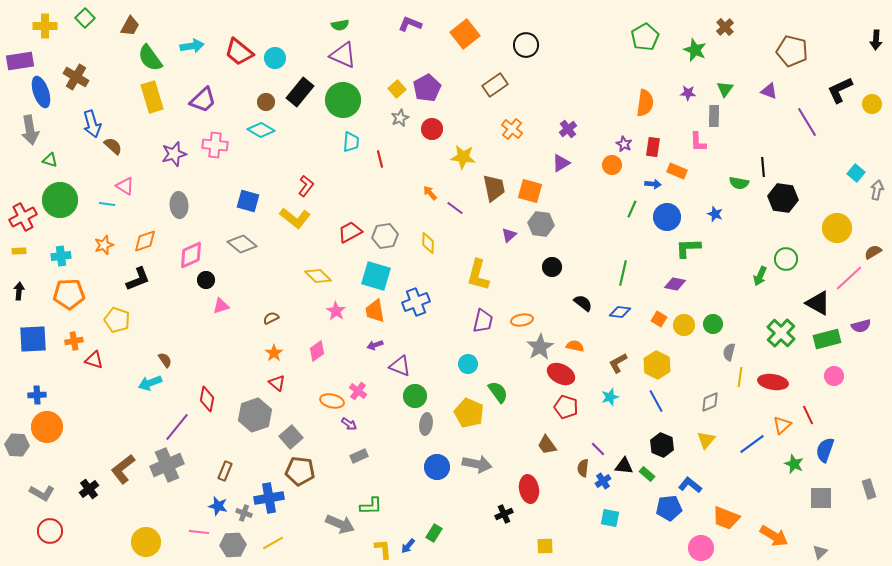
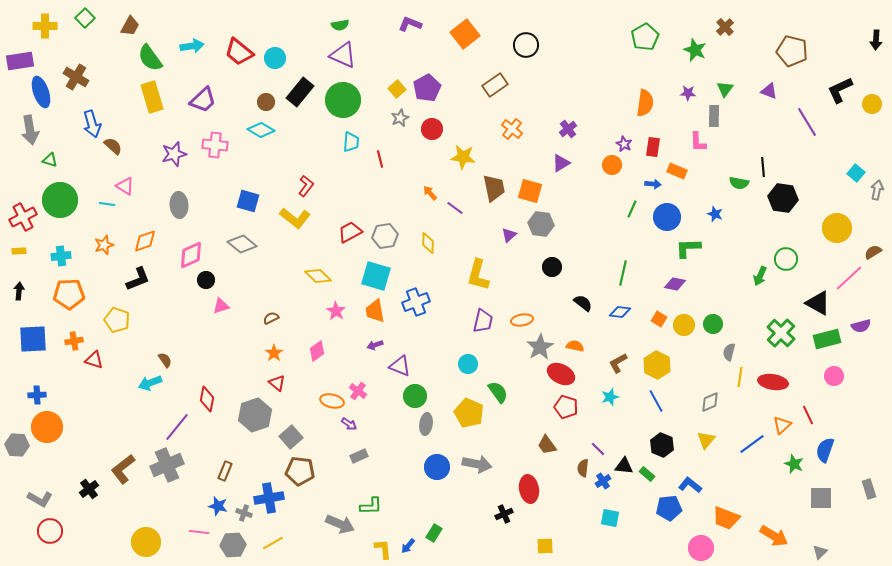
gray L-shape at (42, 493): moved 2 px left, 6 px down
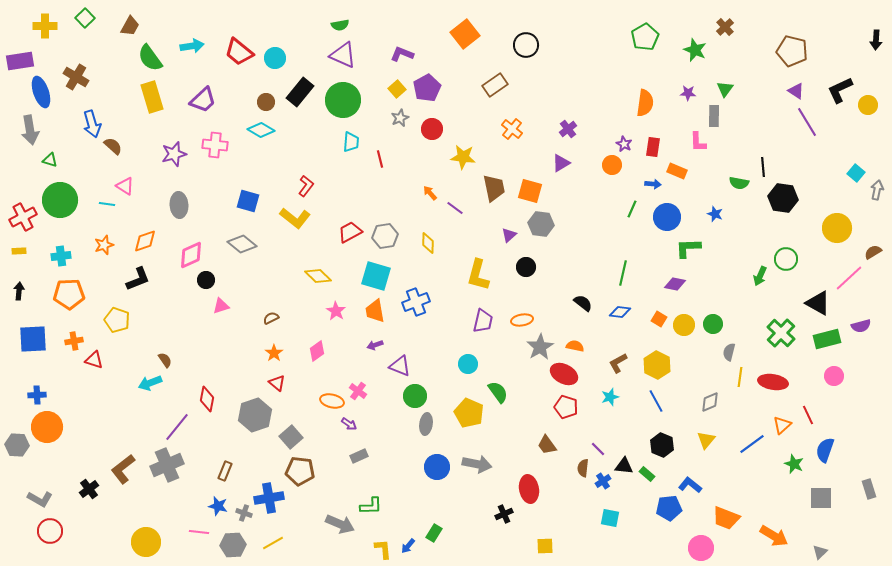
purple L-shape at (410, 24): moved 8 px left, 30 px down
purple triangle at (769, 91): moved 27 px right; rotated 12 degrees clockwise
yellow circle at (872, 104): moved 4 px left, 1 px down
black circle at (552, 267): moved 26 px left
red ellipse at (561, 374): moved 3 px right
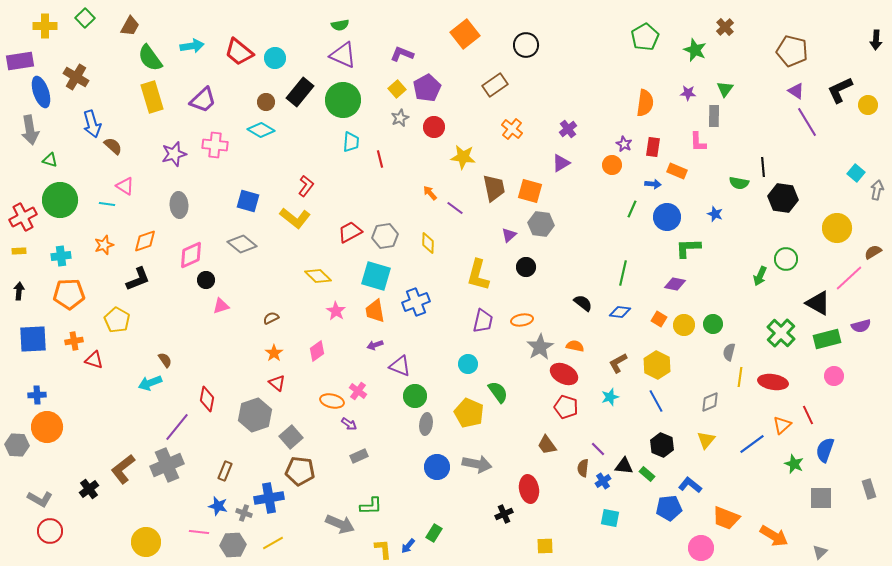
red circle at (432, 129): moved 2 px right, 2 px up
yellow pentagon at (117, 320): rotated 10 degrees clockwise
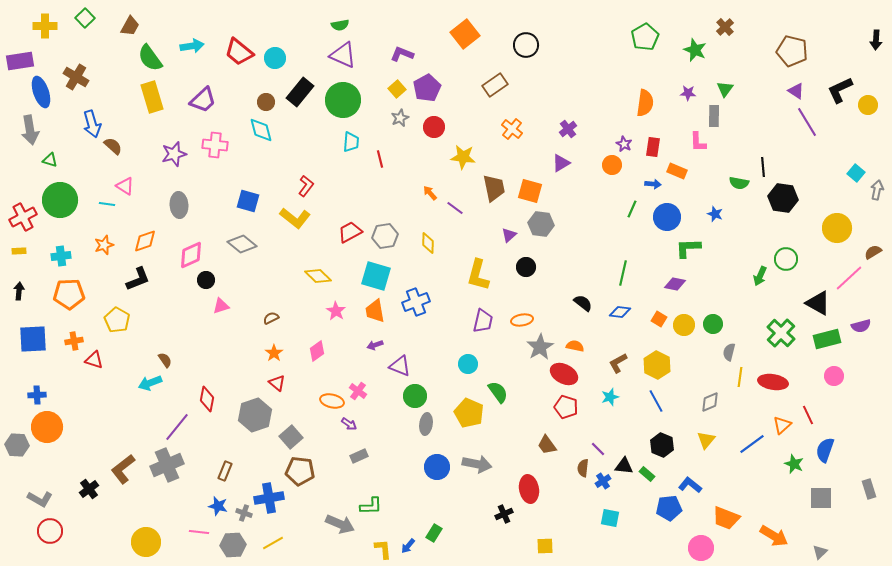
cyan diamond at (261, 130): rotated 44 degrees clockwise
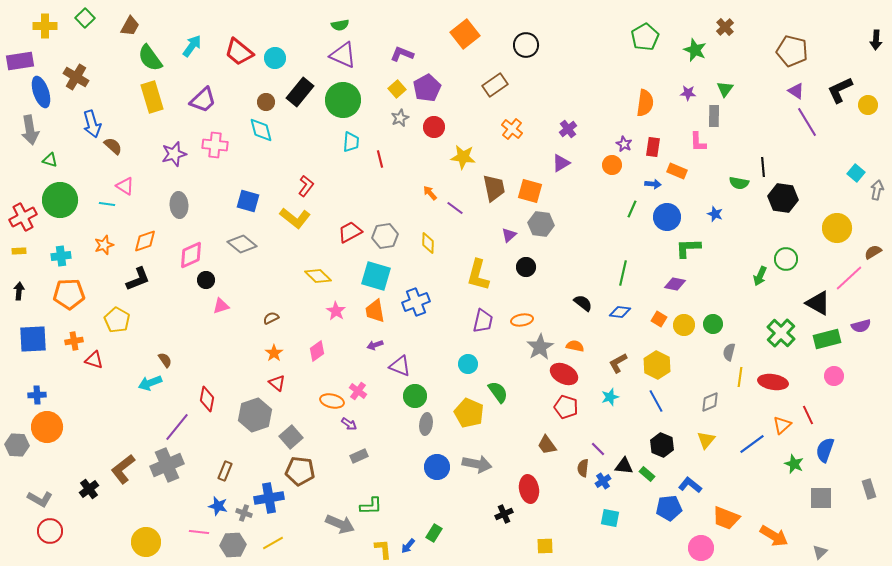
cyan arrow at (192, 46): rotated 45 degrees counterclockwise
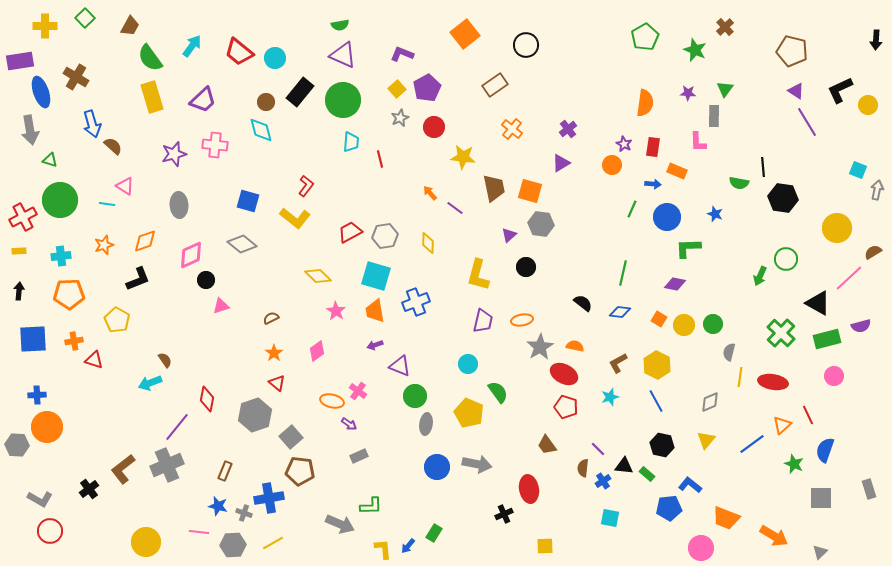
cyan square at (856, 173): moved 2 px right, 3 px up; rotated 18 degrees counterclockwise
black hexagon at (662, 445): rotated 10 degrees counterclockwise
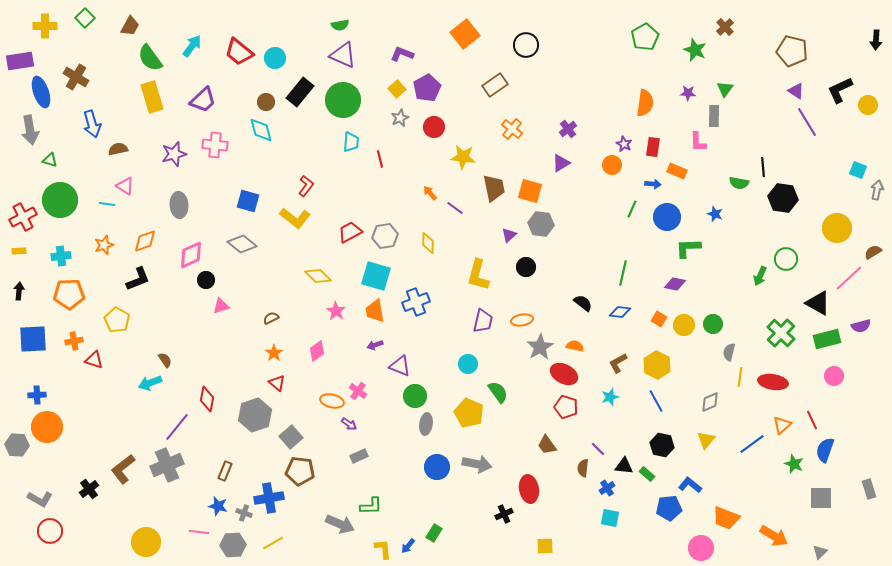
brown semicircle at (113, 146): moved 5 px right, 3 px down; rotated 54 degrees counterclockwise
red line at (808, 415): moved 4 px right, 5 px down
blue cross at (603, 481): moved 4 px right, 7 px down
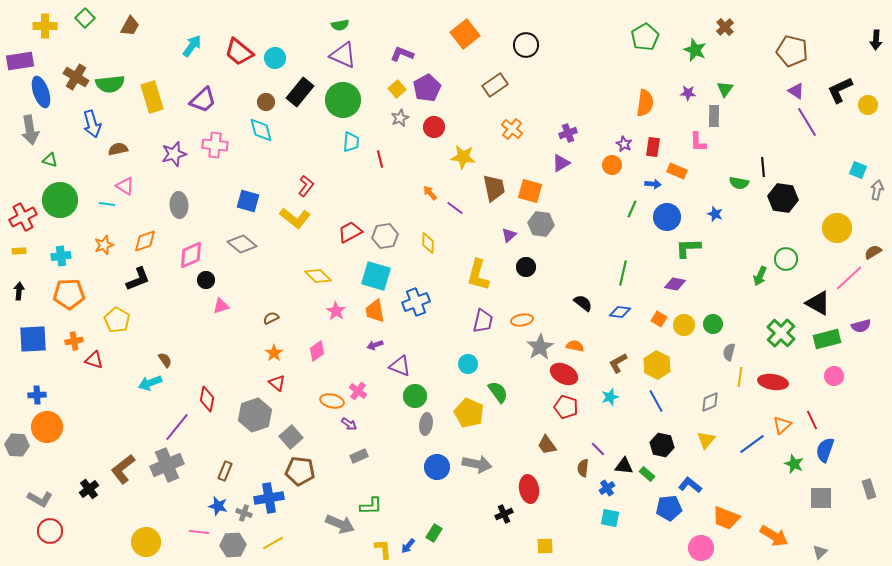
green semicircle at (150, 58): moved 40 px left, 26 px down; rotated 60 degrees counterclockwise
purple cross at (568, 129): moved 4 px down; rotated 18 degrees clockwise
